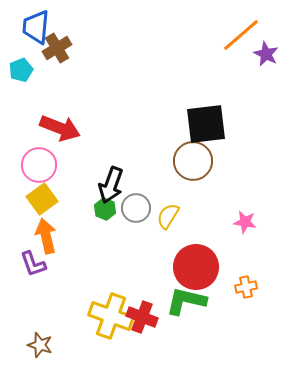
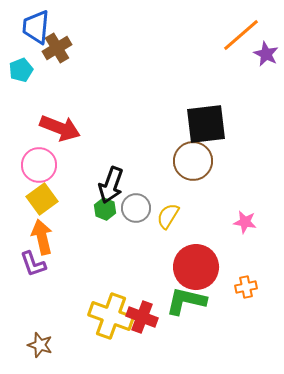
orange arrow: moved 4 px left, 1 px down
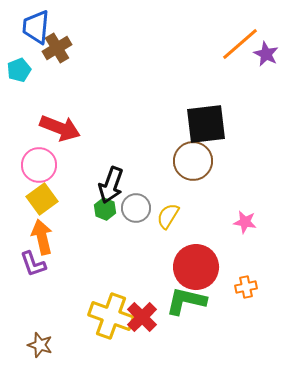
orange line: moved 1 px left, 9 px down
cyan pentagon: moved 2 px left
red cross: rotated 24 degrees clockwise
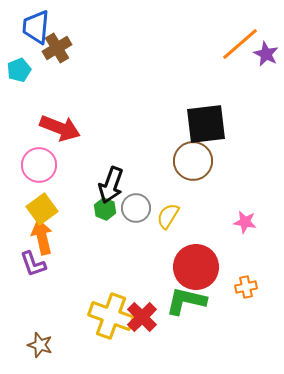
yellow square: moved 10 px down
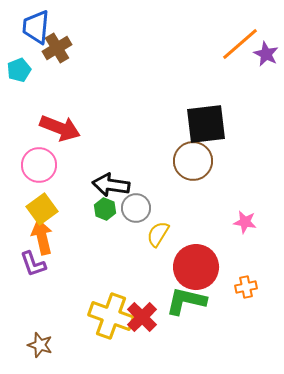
black arrow: rotated 78 degrees clockwise
yellow semicircle: moved 10 px left, 18 px down
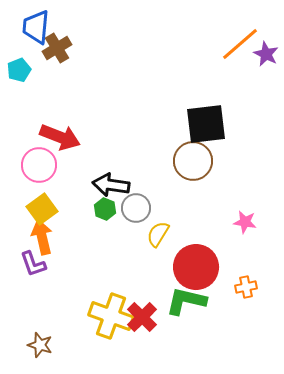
red arrow: moved 9 px down
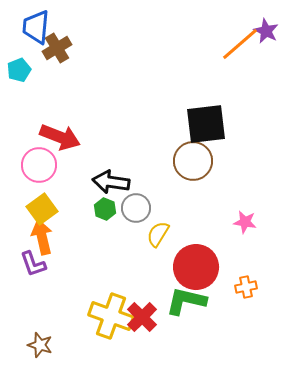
purple star: moved 23 px up
black arrow: moved 3 px up
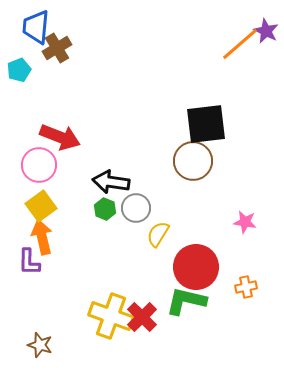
yellow square: moved 1 px left, 3 px up
purple L-shape: moved 4 px left, 2 px up; rotated 20 degrees clockwise
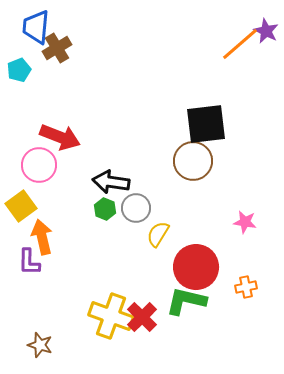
yellow square: moved 20 px left
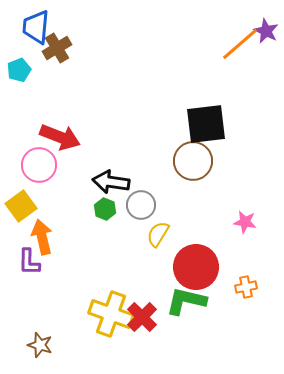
gray circle: moved 5 px right, 3 px up
yellow cross: moved 2 px up
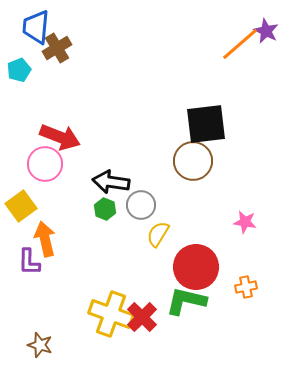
pink circle: moved 6 px right, 1 px up
orange arrow: moved 3 px right, 2 px down
